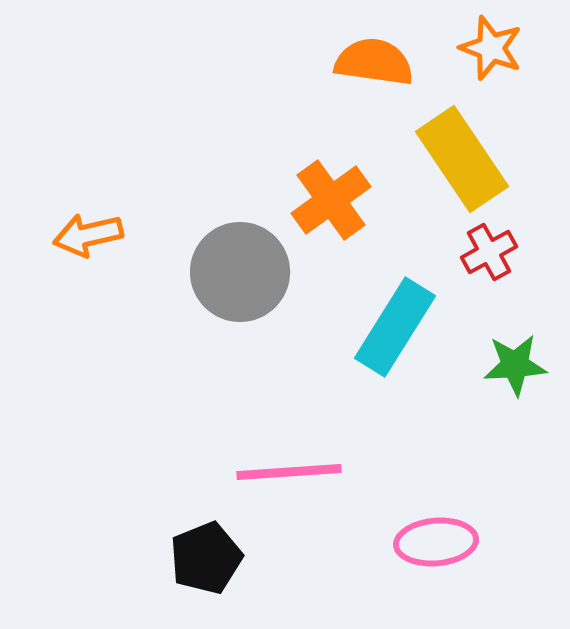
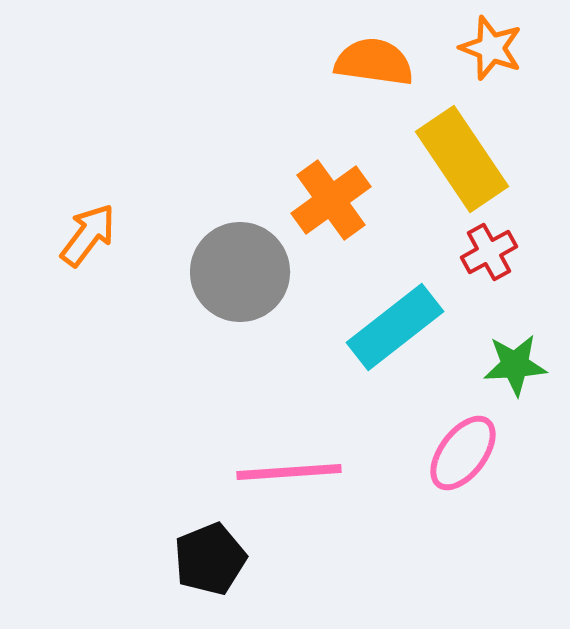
orange arrow: rotated 140 degrees clockwise
cyan rectangle: rotated 20 degrees clockwise
pink ellipse: moved 27 px right, 89 px up; rotated 48 degrees counterclockwise
black pentagon: moved 4 px right, 1 px down
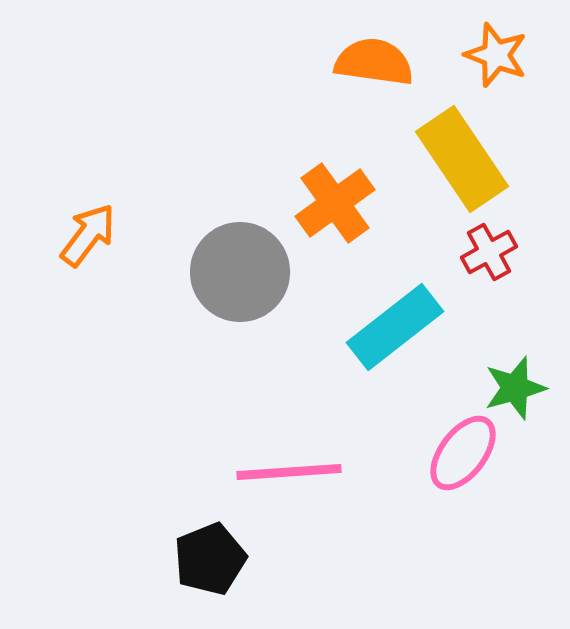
orange star: moved 5 px right, 7 px down
orange cross: moved 4 px right, 3 px down
green star: moved 23 px down; rotated 12 degrees counterclockwise
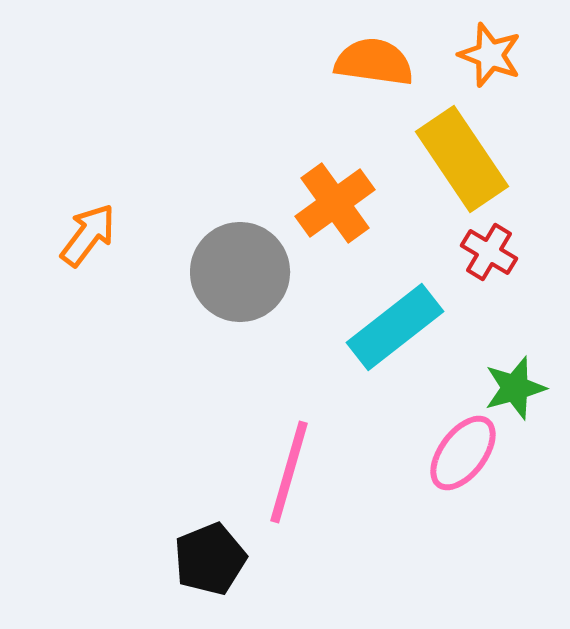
orange star: moved 6 px left
red cross: rotated 30 degrees counterclockwise
pink line: rotated 70 degrees counterclockwise
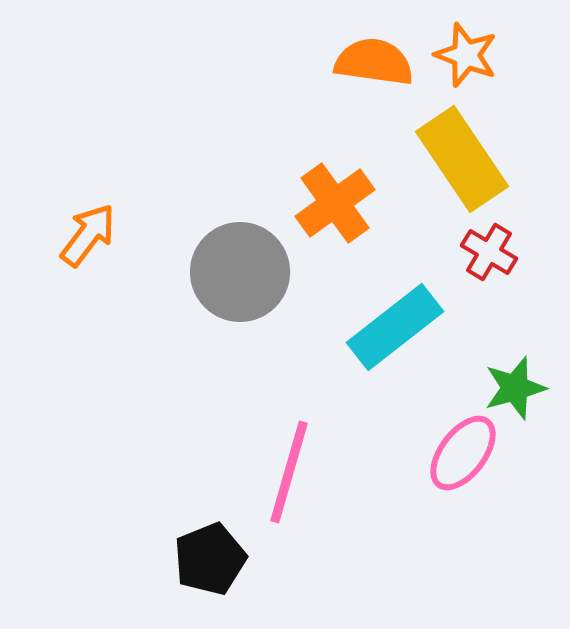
orange star: moved 24 px left
